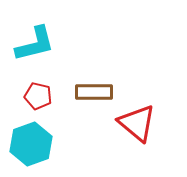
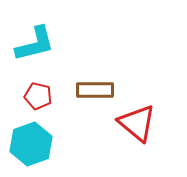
brown rectangle: moved 1 px right, 2 px up
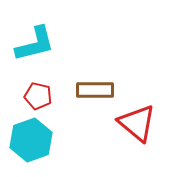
cyan hexagon: moved 4 px up
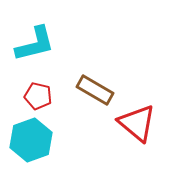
brown rectangle: rotated 30 degrees clockwise
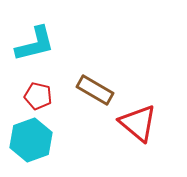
red triangle: moved 1 px right
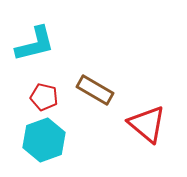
red pentagon: moved 6 px right, 1 px down
red triangle: moved 9 px right, 1 px down
cyan hexagon: moved 13 px right
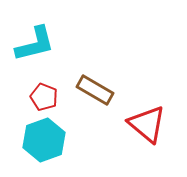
red pentagon: rotated 8 degrees clockwise
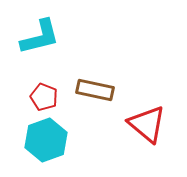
cyan L-shape: moved 5 px right, 7 px up
brown rectangle: rotated 18 degrees counterclockwise
cyan hexagon: moved 2 px right
